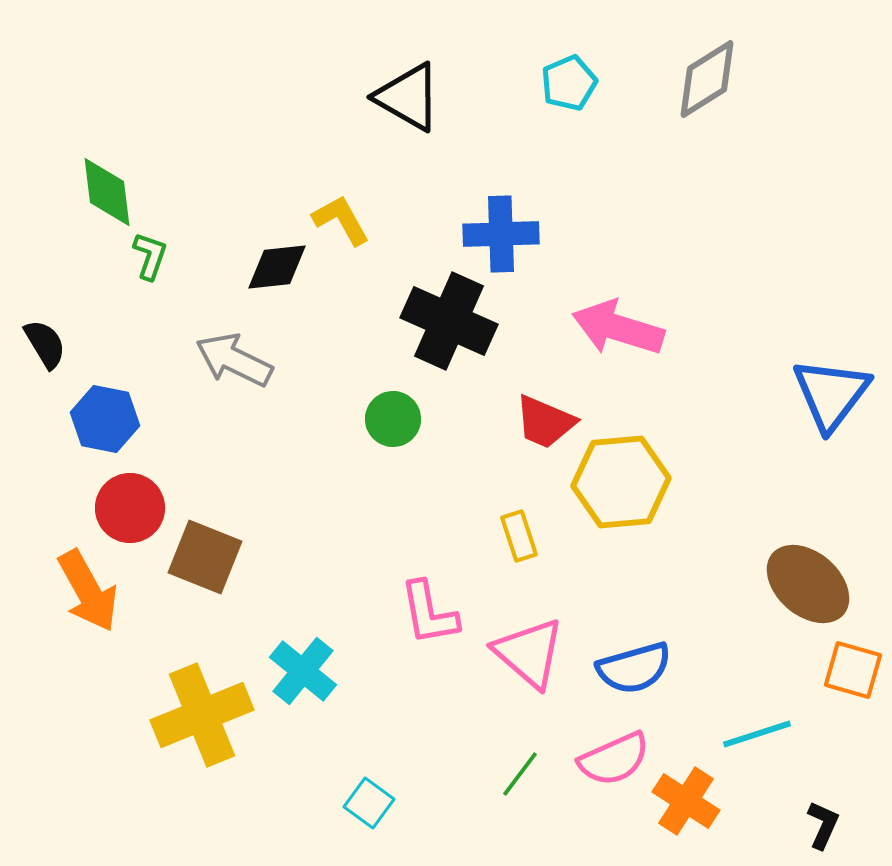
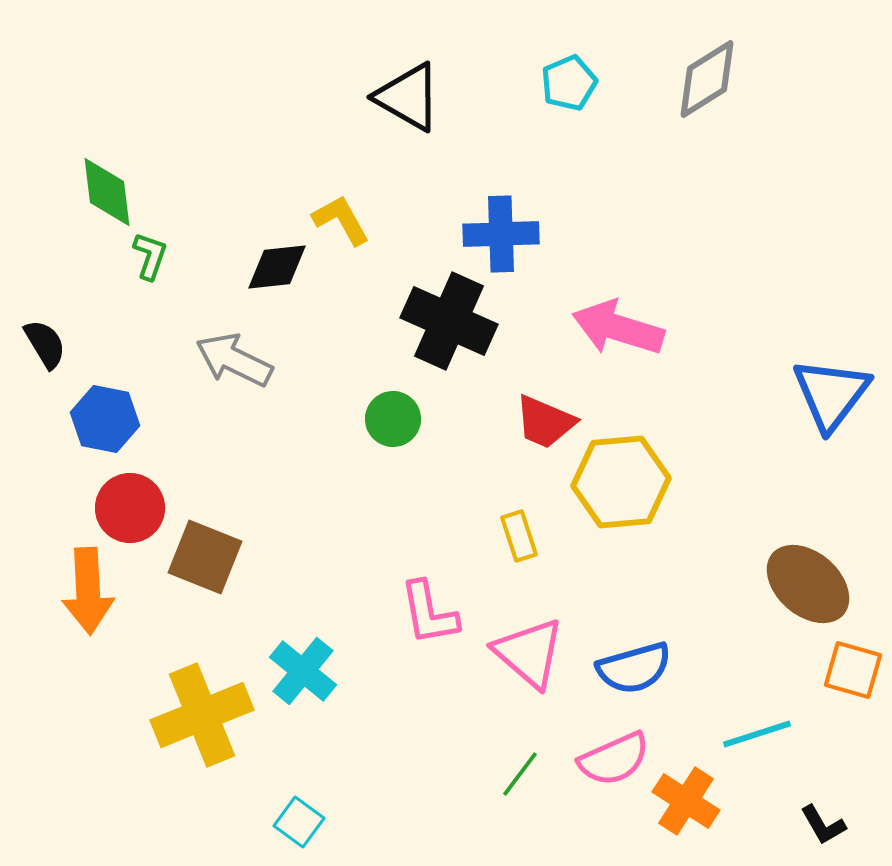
orange arrow: rotated 26 degrees clockwise
cyan square: moved 70 px left, 19 px down
black L-shape: rotated 126 degrees clockwise
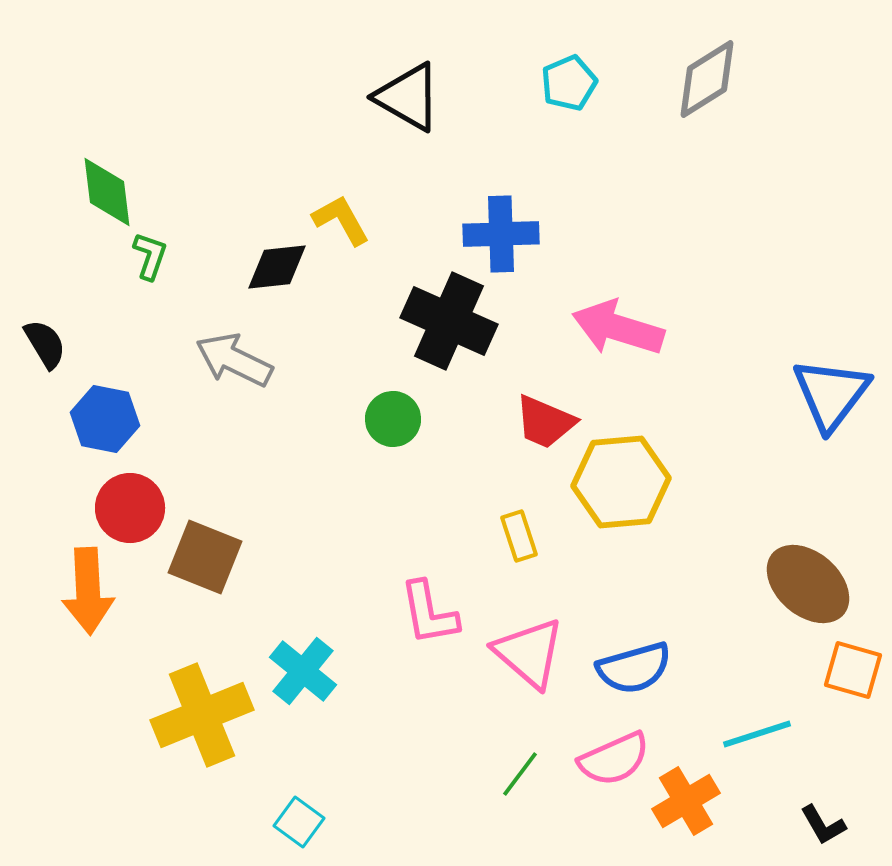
orange cross: rotated 26 degrees clockwise
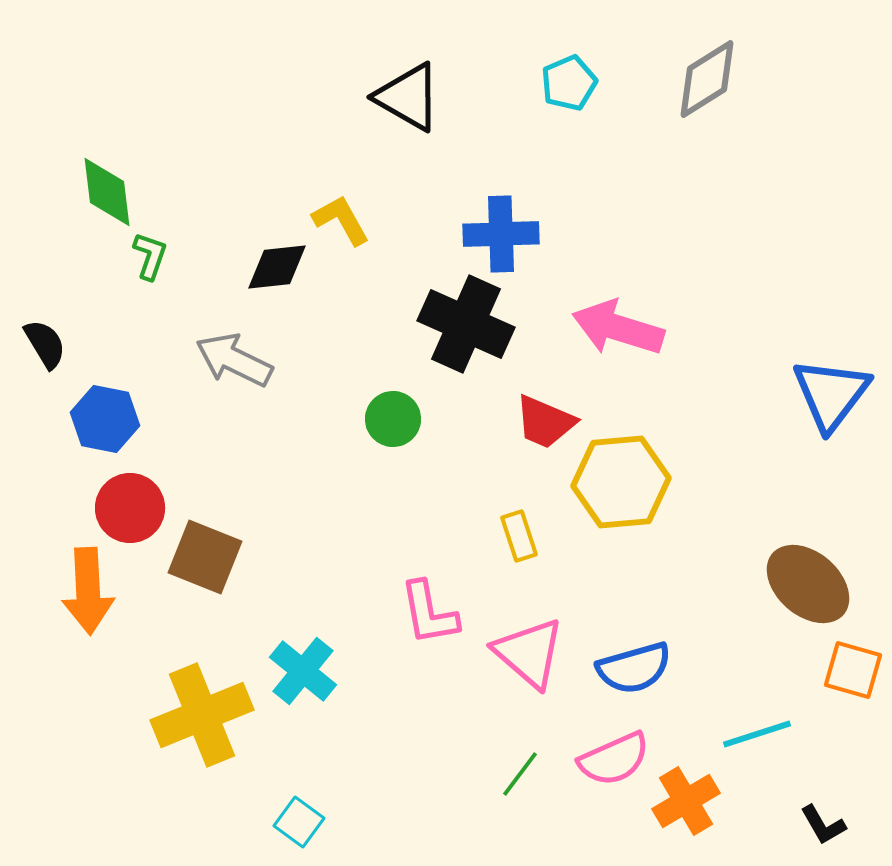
black cross: moved 17 px right, 3 px down
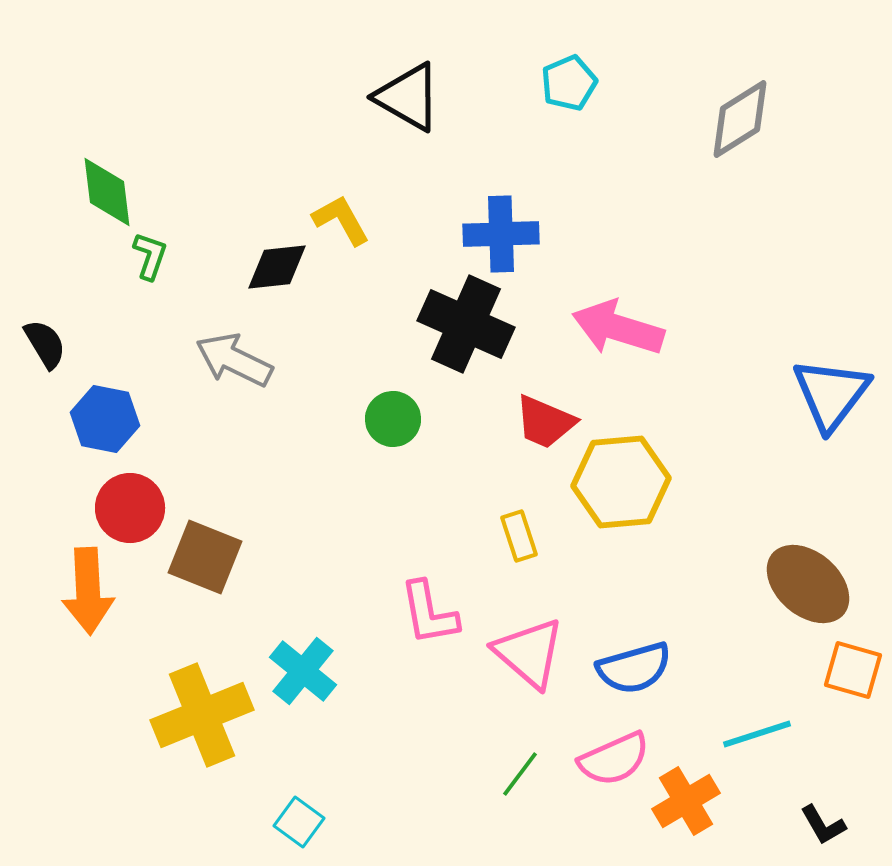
gray diamond: moved 33 px right, 40 px down
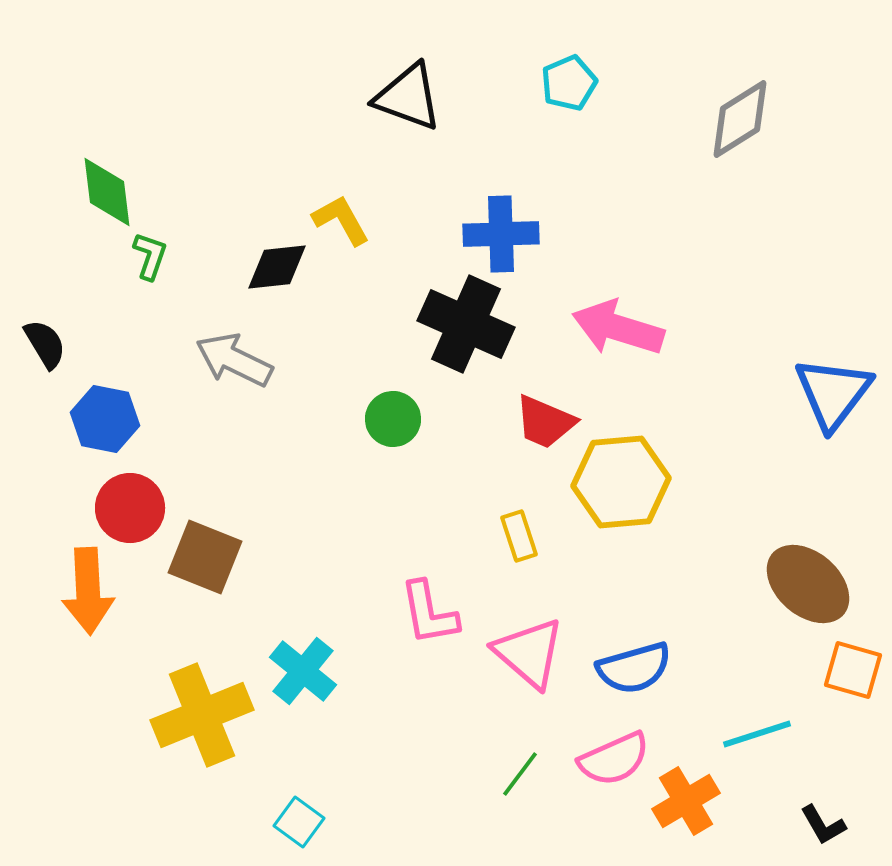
black triangle: rotated 10 degrees counterclockwise
blue triangle: moved 2 px right, 1 px up
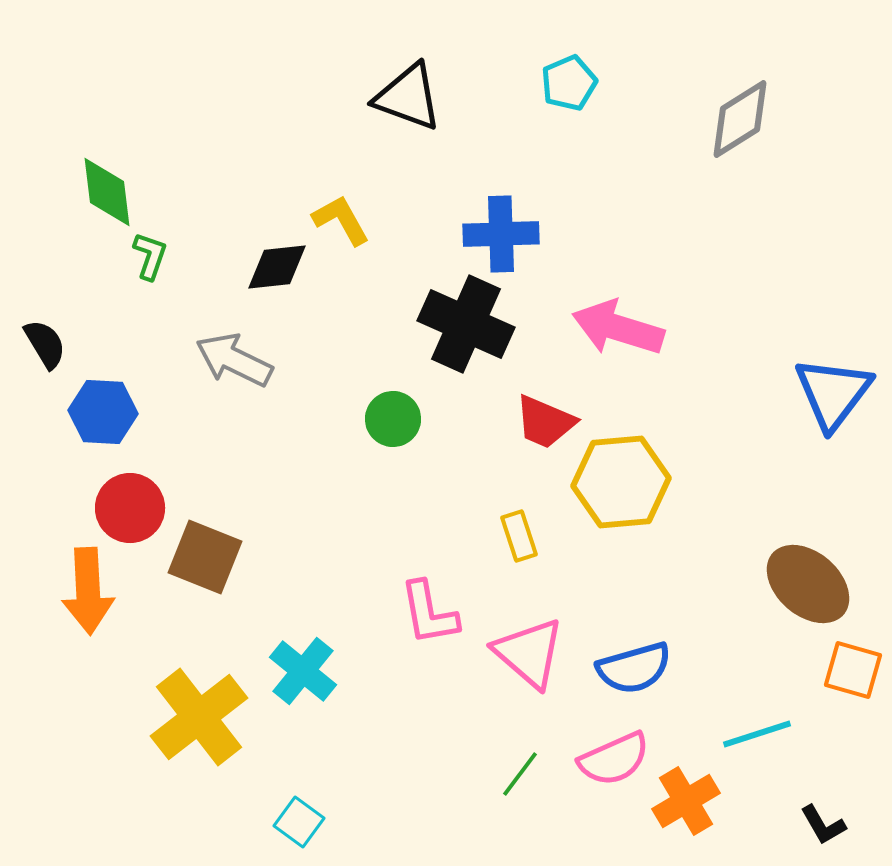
blue hexagon: moved 2 px left, 7 px up; rotated 8 degrees counterclockwise
yellow cross: moved 3 px left, 2 px down; rotated 16 degrees counterclockwise
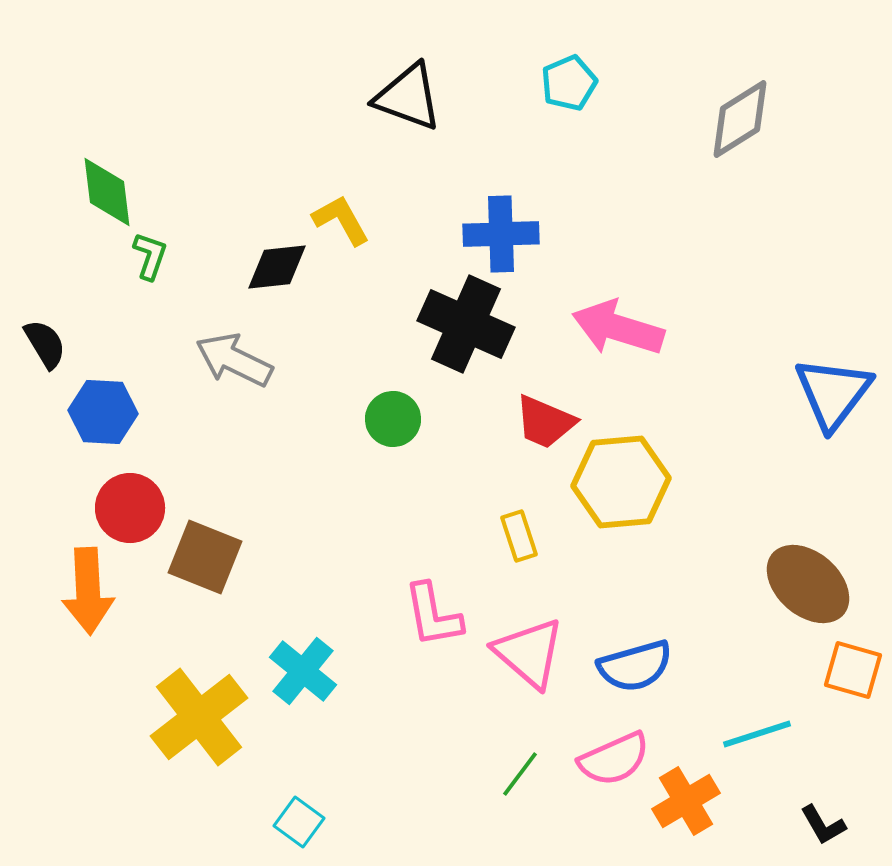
pink L-shape: moved 4 px right, 2 px down
blue semicircle: moved 1 px right, 2 px up
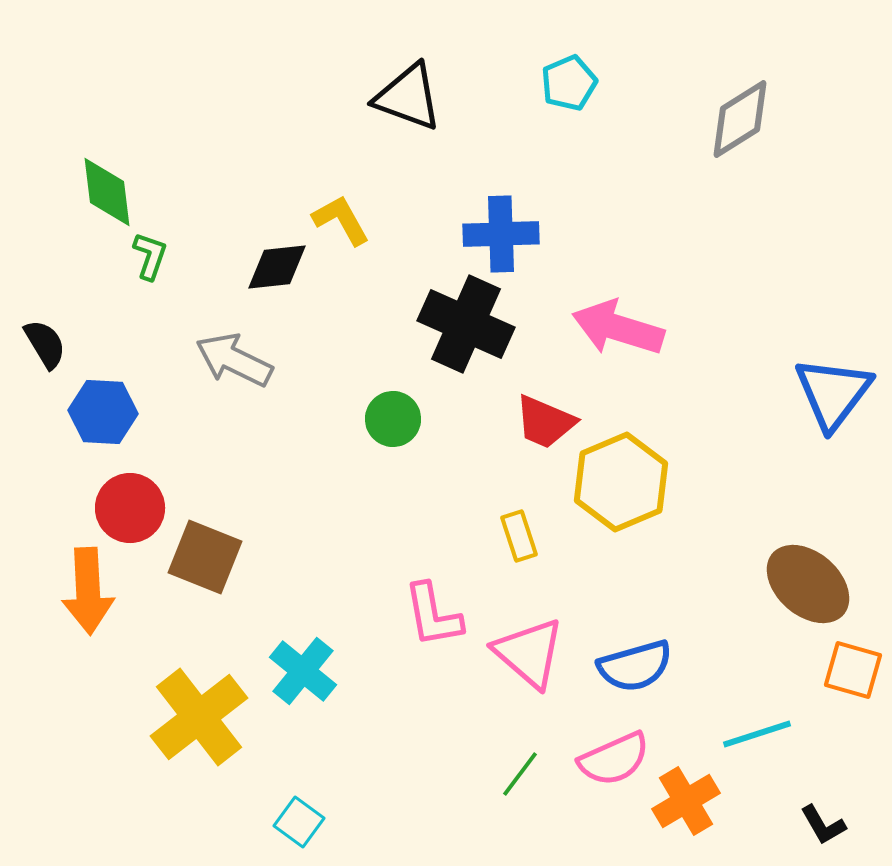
yellow hexagon: rotated 18 degrees counterclockwise
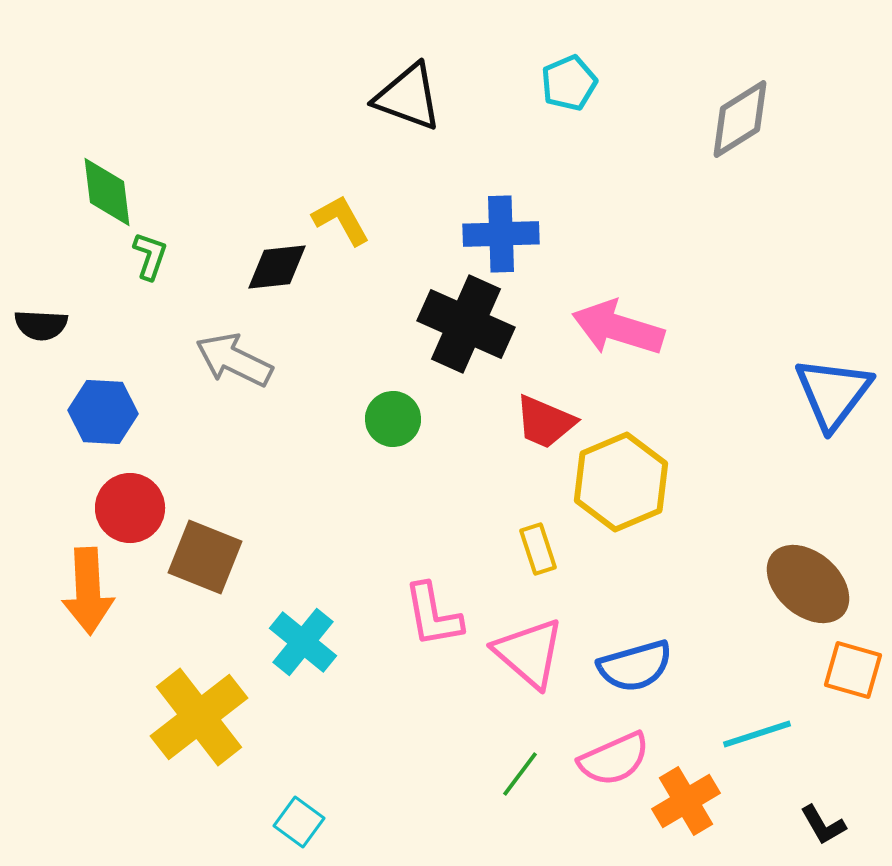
black semicircle: moved 4 px left, 19 px up; rotated 124 degrees clockwise
yellow rectangle: moved 19 px right, 13 px down
cyan cross: moved 29 px up
